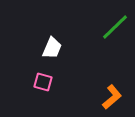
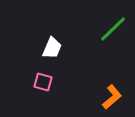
green line: moved 2 px left, 2 px down
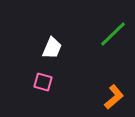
green line: moved 5 px down
orange L-shape: moved 2 px right
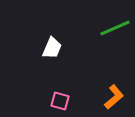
green line: moved 2 px right, 6 px up; rotated 20 degrees clockwise
pink square: moved 17 px right, 19 px down
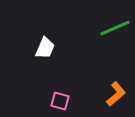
white trapezoid: moved 7 px left
orange L-shape: moved 2 px right, 3 px up
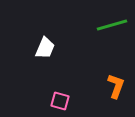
green line: moved 3 px left, 3 px up; rotated 8 degrees clockwise
orange L-shape: moved 8 px up; rotated 30 degrees counterclockwise
